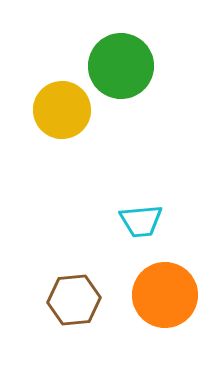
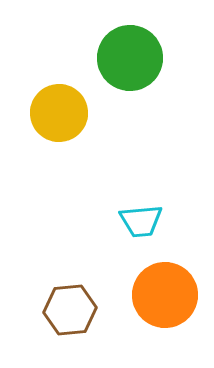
green circle: moved 9 px right, 8 px up
yellow circle: moved 3 px left, 3 px down
brown hexagon: moved 4 px left, 10 px down
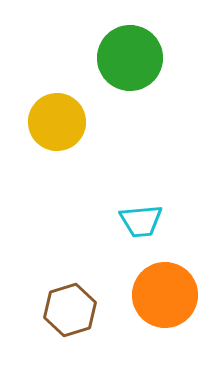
yellow circle: moved 2 px left, 9 px down
brown hexagon: rotated 12 degrees counterclockwise
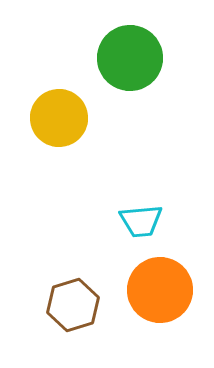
yellow circle: moved 2 px right, 4 px up
orange circle: moved 5 px left, 5 px up
brown hexagon: moved 3 px right, 5 px up
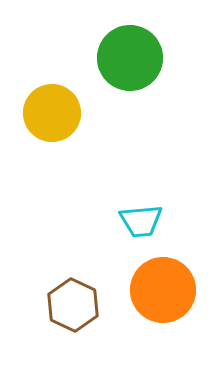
yellow circle: moved 7 px left, 5 px up
orange circle: moved 3 px right
brown hexagon: rotated 18 degrees counterclockwise
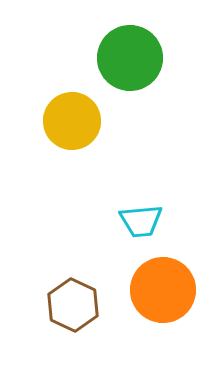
yellow circle: moved 20 px right, 8 px down
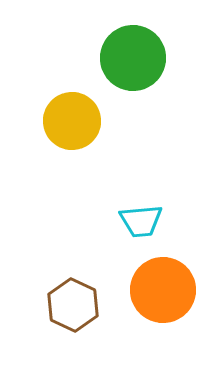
green circle: moved 3 px right
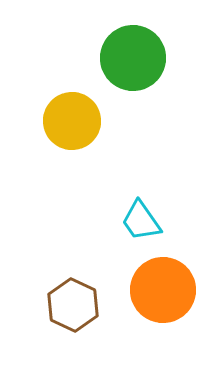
cyan trapezoid: rotated 60 degrees clockwise
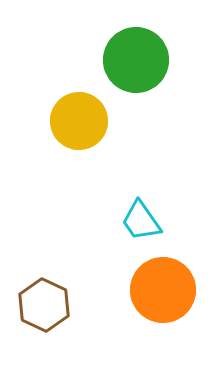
green circle: moved 3 px right, 2 px down
yellow circle: moved 7 px right
brown hexagon: moved 29 px left
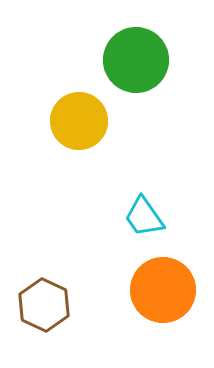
cyan trapezoid: moved 3 px right, 4 px up
